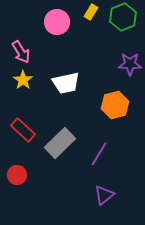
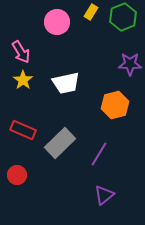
red rectangle: rotated 20 degrees counterclockwise
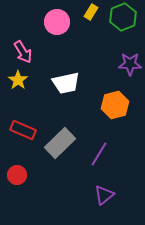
pink arrow: moved 2 px right
yellow star: moved 5 px left
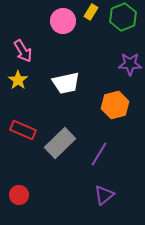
pink circle: moved 6 px right, 1 px up
pink arrow: moved 1 px up
red circle: moved 2 px right, 20 px down
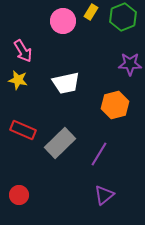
yellow star: rotated 24 degrees counterclockwise
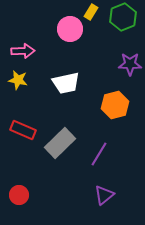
pink circle: moved 7 px right, 8 px down
pink arrow: rotated 60 degrees counterclockwise
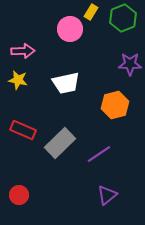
green hexagon: moved 1 px down
purple line: rotated 25 degrees clockwise
purple triangle: moved 3 px right
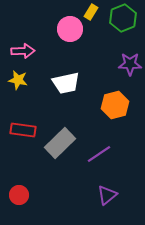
red rectangle: rotated 15 degrees counterclockwise
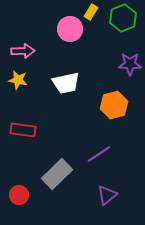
orange hexagon: moved 1 px left
gray rectangle: moved 3 px left, 31 px down
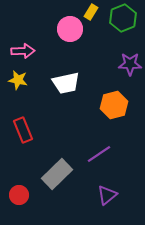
red rectangle: rotated 60 degrees clockwise
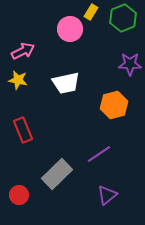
pink arrow: rotated 25 degrees counterclockwise
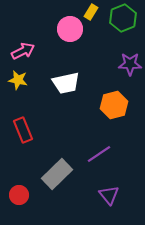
purple triangle: moved 2 px right; rotated 30 degrees counterclockwise
